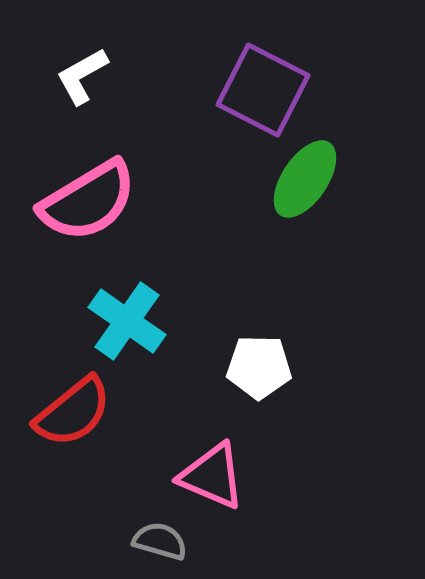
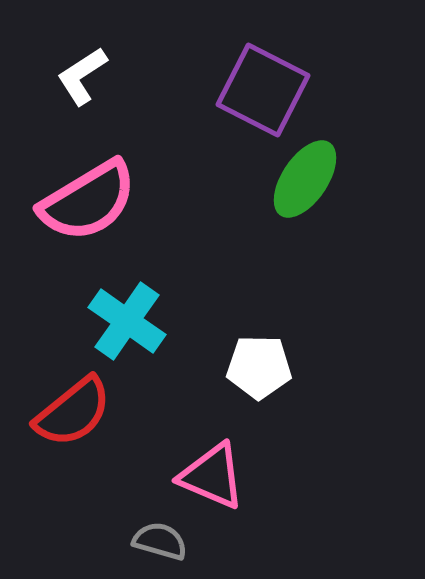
white L-shape: rotated 4 degrees counterclockwise
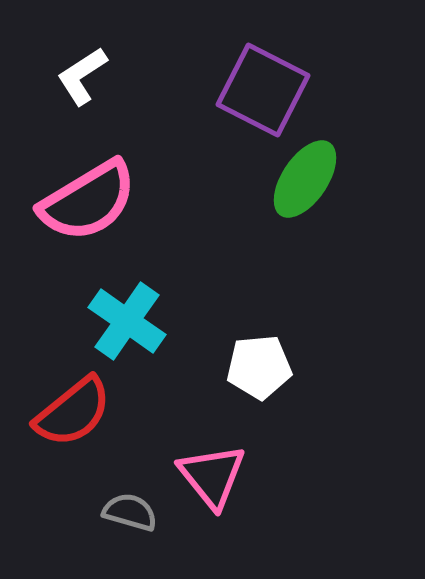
white pentagon: rotated 6 degrees counterclockwise
pink triangle: rotated 28 degrees clockwise
gray semicircle: moved 30 px left, 29 px up
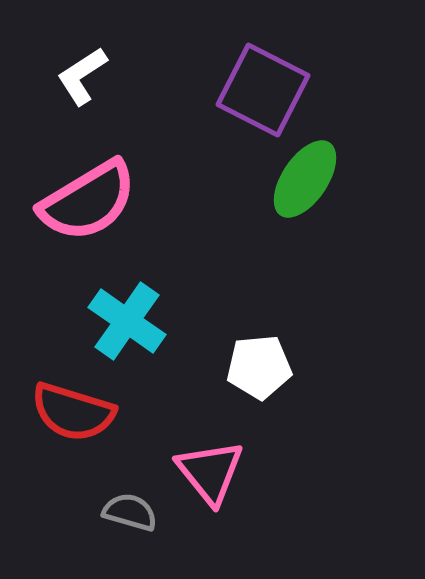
red semicircle: rotated 56 degrees clockwise
pink triangle: moved 2 px left, 4 px up
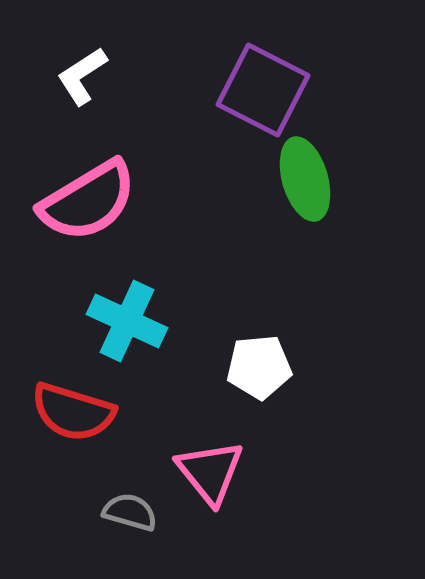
green ellipse: rotated 50 degrees counterclockwise
cyan cross: rotated 10 degrees counterclockwise
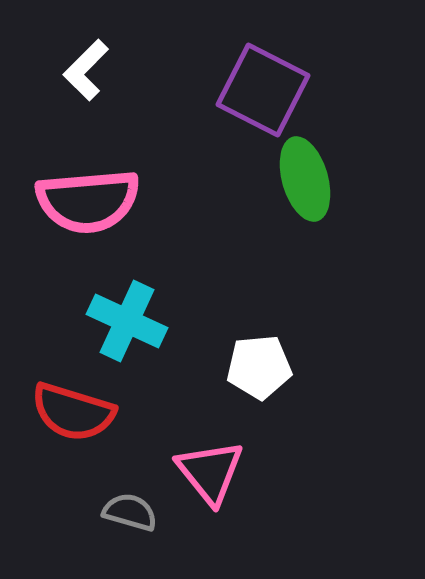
white L-shape: moved 4 px right, 6 px up; rotated 12 degrees counterclockwise
pink semicircle: rotated 26 degrees clockwise
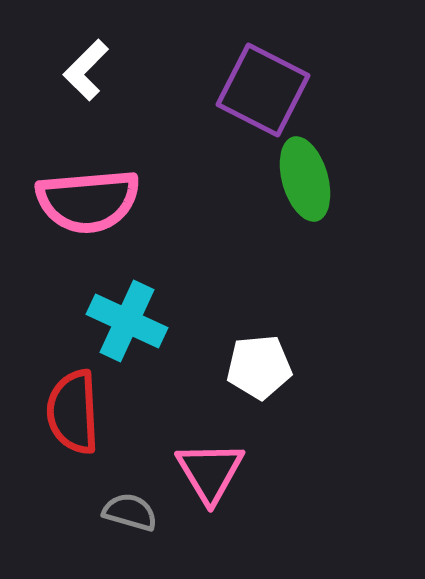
red semicircle: rotated 70 degrees clockwise
pink triangle: rotated 8 degrees clockwise
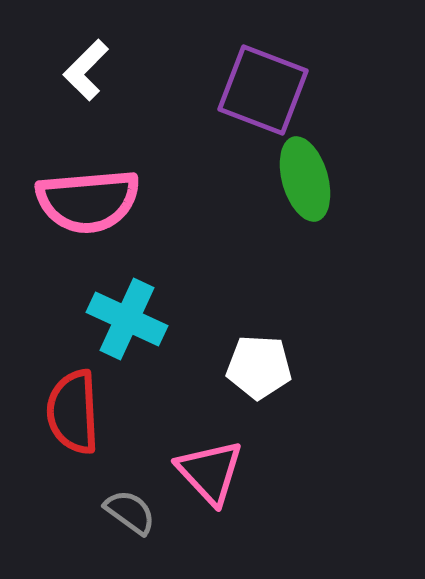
purple square: rotated 6 degrees counterclockwise
cyan cross: moved 2 px up
white pentagon: rotated 8 degrees clockwise
pink triangle: rotated 12 degrees counterclockwise
gray semicircle: rotated 20 degrees clockwise
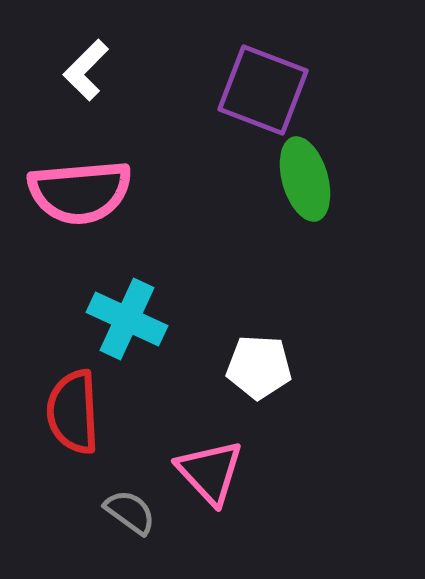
pink semicircle: moved 8 px left, 9 px up
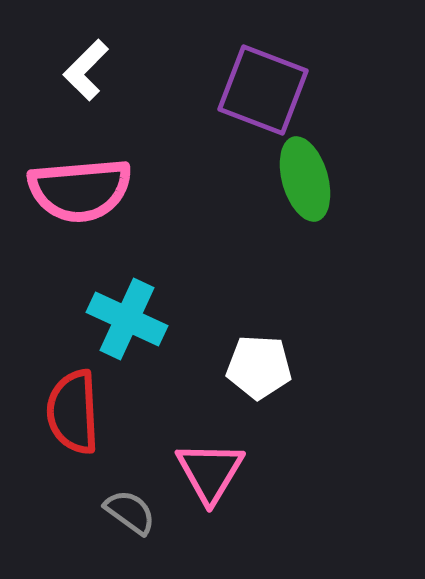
pink semicircle: moved 2 px up
pink triangle: rotated 14 degrees clockwise
